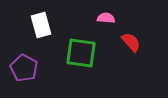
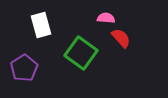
red semicircle: moved 10 px left, 4 px up
green square: rotated 28 degrees clockwise
purple pentagon: rotated 12 degrees clockwise
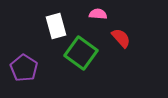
pink semicircle: moved 8 px left, 4 px up
white rectangle: moved 15 px right, 1 px down
purple pentagon: rotated 8 degrees counterclockwise
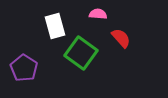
white rectangle: moved 1 px left
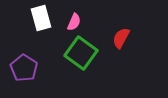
pink semicircle: moved 24 px left, 8 px down; rotated 108 degrees clockwise
white rectangle: moved 14 px left, 8 px up
red semicircle: rotated 110 degrees counterclockwise
